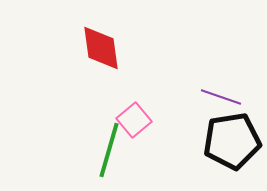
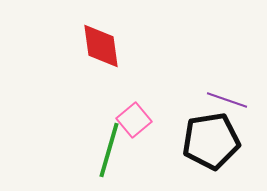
red diamond: moved 2 px up
purple line: moved 6 px right, 3 px down
black pentagon: moved 21 px left
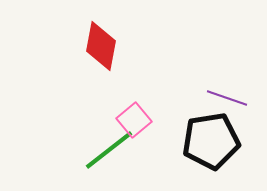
red diamond: rotated 18 degrees clockwise
purple line: moved 2 px up
green line: rotated 36 degrees clockwise
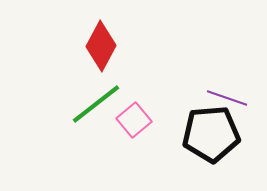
red diamond: rotated 18 degrees clockwise
black pentagon: moved 7 px up; rotated 4 degrees clockwise
green line: moved 13 px left, 46 px up
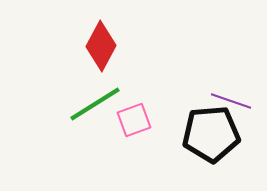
purple line: moved 4 px right, 3 px down
green line: moved 1 px left; rotated 6 degrees clockwise
pink square: rotated 20 degrees clockwise
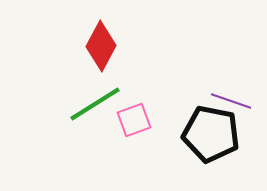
black pentagon: rotated 16 degrees clockwise
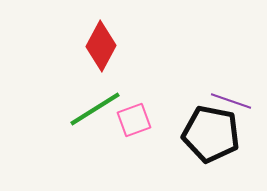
green line: moved 5 px down
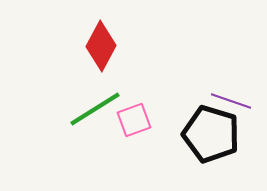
black pentagon: rotated 6 degrees clockwise
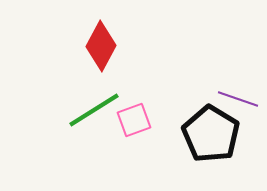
purple line: moved 7 px right, 2 px up
green line: moved 1 px left, 1 px down
black pentagon: rotated 14 degrees clockwise
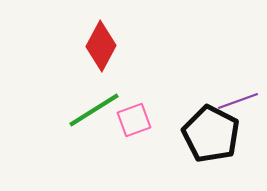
purple line: moved 2 px down; rotated 39 degrees counterclockwise
black pentagon: rotated 4 degrees counterclockwise
